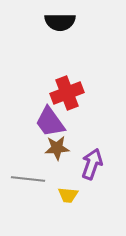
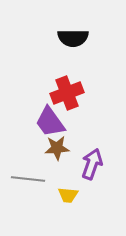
black semicircle: moved 13 px right, 16 px down
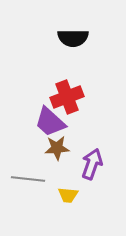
red cross: moved 4 px down
purple trapezoid: rotated 12 degrees counterclockwise
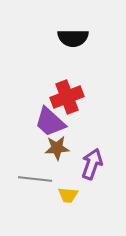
gray line: moved 7 px right
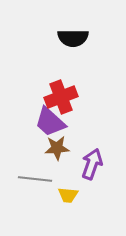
red cross: moved 6 px left
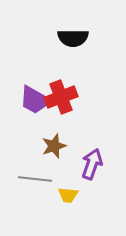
purple trapezoid: moved 15 px left, 22 px up; rotated 12 degrees counterclockwise
brown star: moved 3 px left, 2 px up; rotated 15 degrees counterclockwise
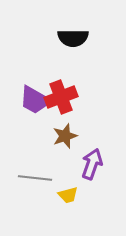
brown star: moved 11 px right, 10 px up
gray line: moved 1 px up
yellow trapezoid: rotated 20 degrees counterclockwise
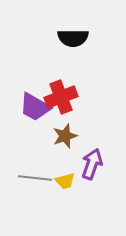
purple trapezoid: moved 7 px down
yellow trapezoid: moved 3 px left, 14 px up
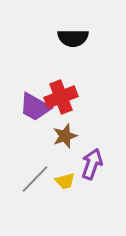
gray line: moved 1 px down; rotated 52 degrees counterclockwise
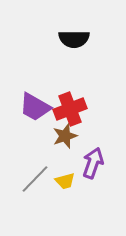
black semicircle: moved 1 px right, 1 px down
red cross: moved 9 px right, 12 px down
purple arrow: moved 1 px right, 1 px up
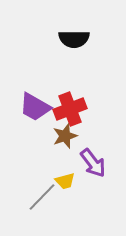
purple arrow: rotated 124 degrees clockwise
gray line: moved 7 px right, 18 px down
